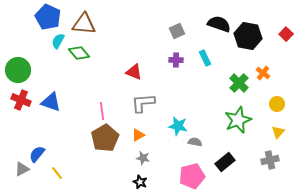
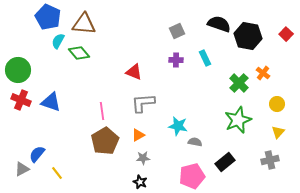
brown pentagon: moved 3 px down
gray star: rotated 16 degrees counterclockwise
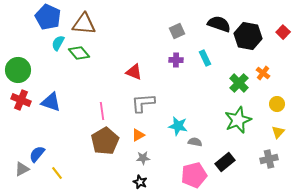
red square: moved 3 px left, 2 px up
cyan semicircle: moved 2 px down
gray cross: moved 1 px left, 1 px up
pink pentagon: moved 2 px right, 1 px up
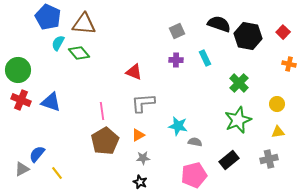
orange cross: moved 26 px right, 9 px up; rotated 24 degrees counterclockwise
yellow triangle: rotated 40 degrees clockwise
black rectangle: moved 4 px right, 2 px up
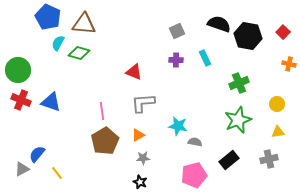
green diamond: rotated 35 degrees counterclockwise
green cross: rotated 24 degrees clockwise
